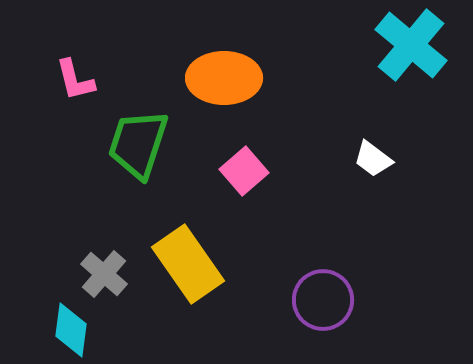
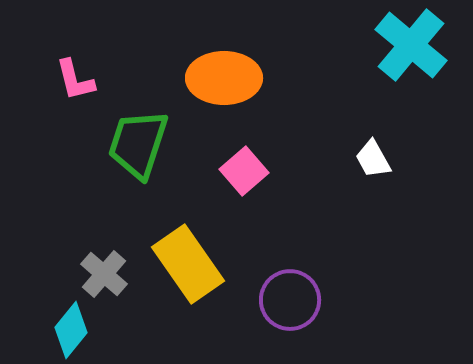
white trapezoid: rotated 24 degrees clockwise
purple circle: moved 33 px left
cyan diamond: rotated 32 degrees clockwise
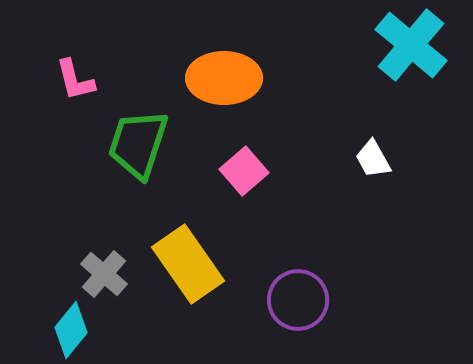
purple circle: moved 8 px right
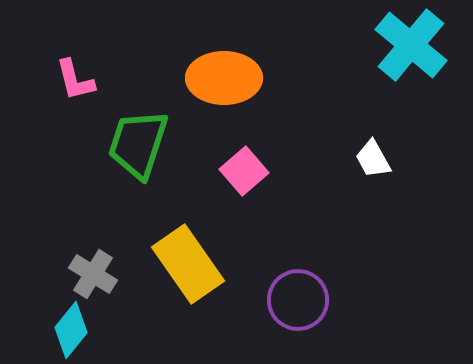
gray cross: moved 11 px left; rotated 9 degrees counterclockwise
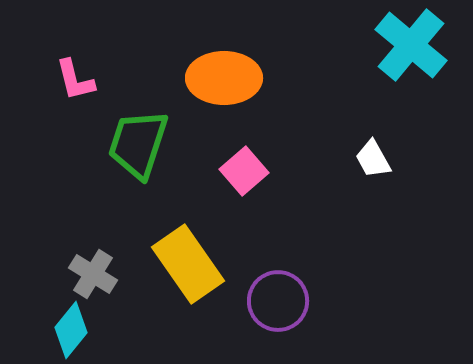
purple circle: moved 20 px left, 1 px down
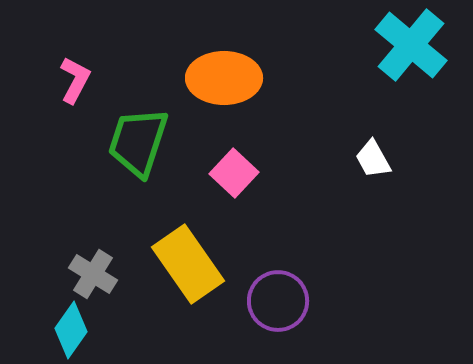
pink L-shape: rotated 138 degrees counterclockwise
green trapezoid: moved 2 px up
pink square: moved 10 px left, 2 px down; rotated 6 degrees counterclockwise
cyan diamond: rotated 4 degrees counterclockwise
